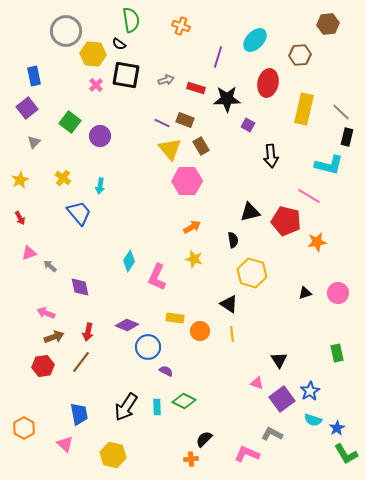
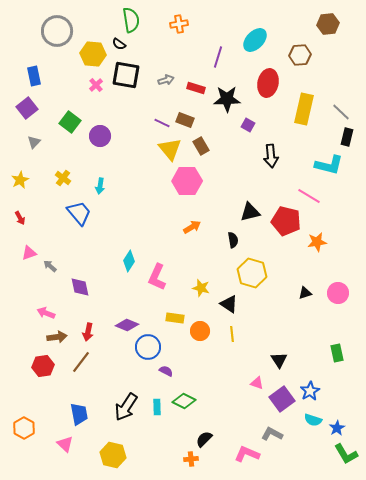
orange cross at (181, 26): moved 2 px left, 2 px up; rotated 30 degrees counterclockwise
gray circle at (66, 31): moved 9 px left
yellow star at (194, 259): moved 7 px right, 29 px down
brown arrow at (54, 337): moved 3 px right; rotated 12 degrees clockwise
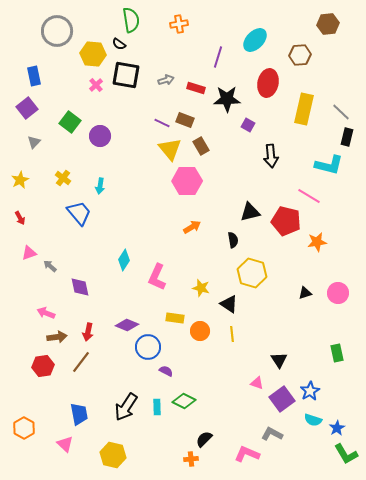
cyan diamond at (129, 261): moved 5 px left, 1 px up
